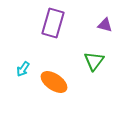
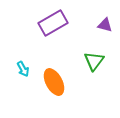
purple rectangle: rotated 44 degrees clockwise
cyan arrow: rotated 63 degrees counterclockwise
orange ellipse: rotated 28 degrees clockwise
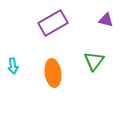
purple triangle: moved 1 px right, 5 px up
cyan arrow: moved 10 px left, 3 px up; rotated 21 degrees clockwise
orange ellipse: moved 1 px left, 9 px up; rotated 20 degrees clockwise
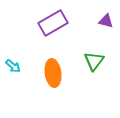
purple triangle: moved 1 px down
cyan arrow: rotated 42 degrees counterclockwise
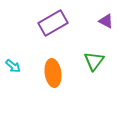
purple triangle: rotated 14 degrees clockwise
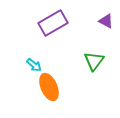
cyan arrow: moved 21 px right, 1 px up
orange ellipse: moved 4 px left, 14 px down; rotated 16 degrees counterclockwise
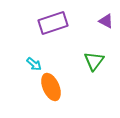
purple rectangle: rotated 12 degrees clockwise
cyan arrow: moved 1 px up
orange ellipse: moved 2 px right
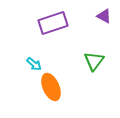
purple triangle: moved 2 px left, 5 px up
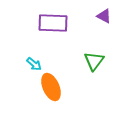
purple rectangle: rotated 20 degrees clockwise
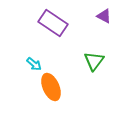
purple rectangle: rotated 32 degrees clockwise
